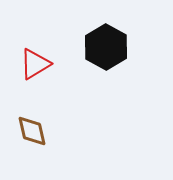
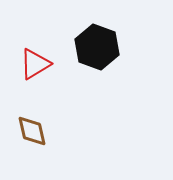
black hexagon: moved 9 px left; rotated 9 degrees counterclockwise
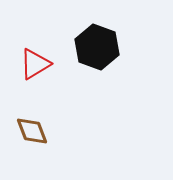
brown diamond: rotated 8 degrees counterclockwise
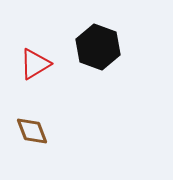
black hexagon: moved 1 px right
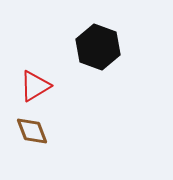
red triangle: moved 22 px down
